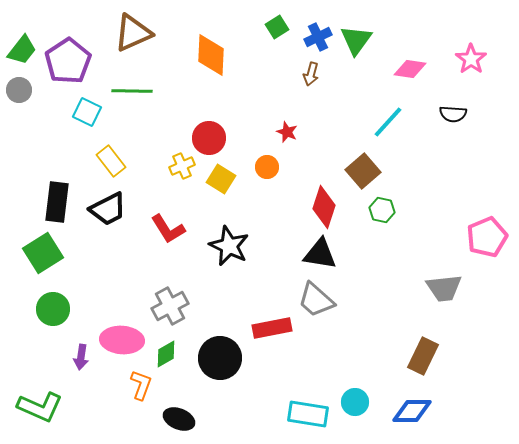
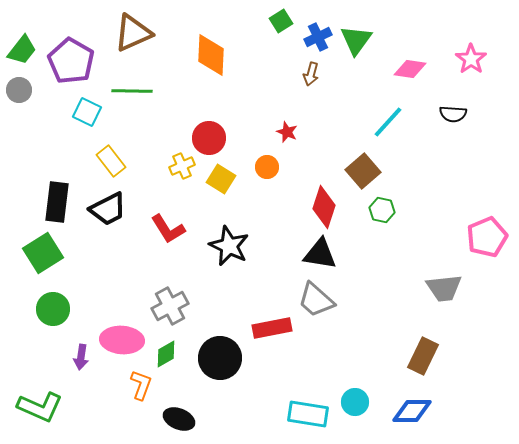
green square at (277, 27): moved 4 px right, 6 px up
purple pentagon at (68, 61): moved 3 px right; rotated 9 degrees counterclockwise
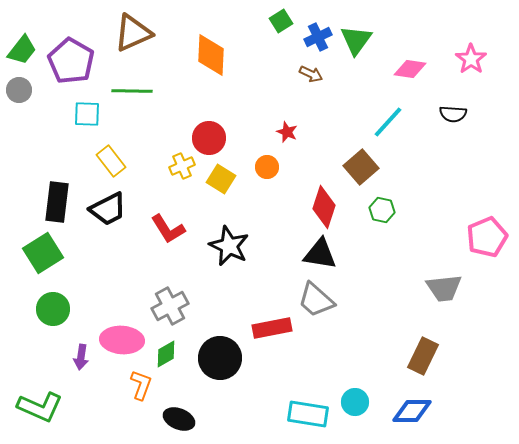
brown arrow at (311, 74): rotated 80 degrees counterclockwise
cyan square at (87, 112): moved 2 px down; rotated 24 degrees counterclockwise
brown square at (363, 171): moved 2 px left, 4 px up
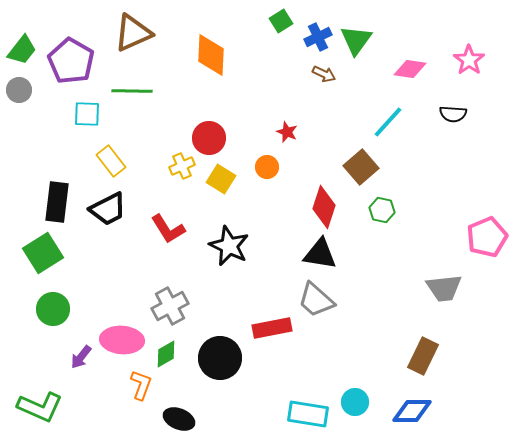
pink star at (471, 59): moved 2 px left, 1 px down
brown arrow at (311, 74): moved 13 px right
purple arrow at (81, 357): rotated 30 degrees clockwise
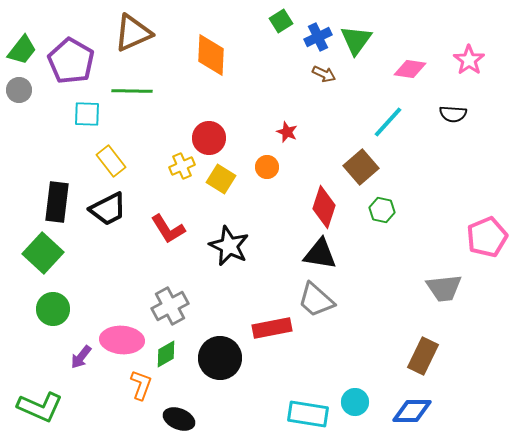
green square at (43, 253): rotated 15 degrees counterclockwise
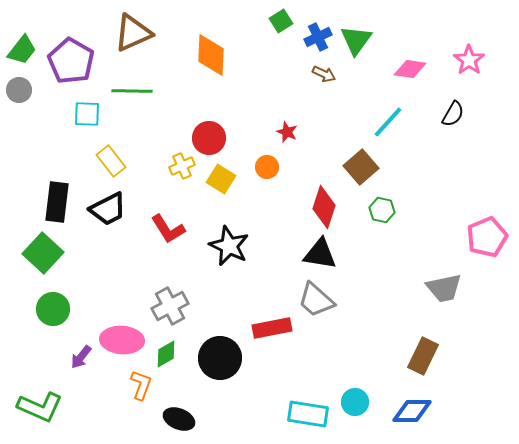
black semicircle at (453, 114): rotated 64 degrees counterclockwise
gray trapezoid at (444, 288): rotated 6 degrees counterclockwise
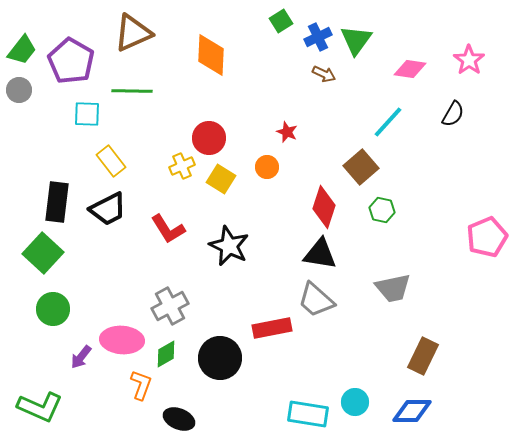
gray trapezoid at (444, 288): moved 51 px left
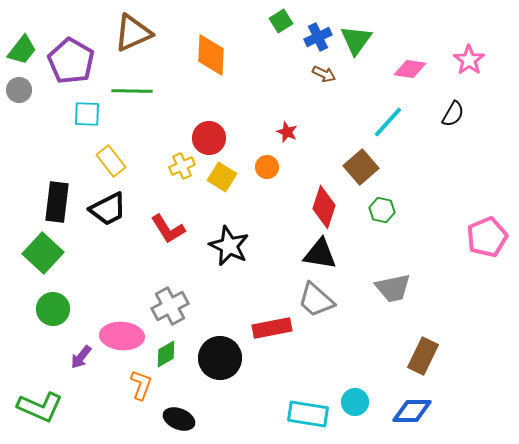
yellow square at (221, 179): moved 1 px right, 2 px up
pink ellipse at (122, 340): moved 4 px up
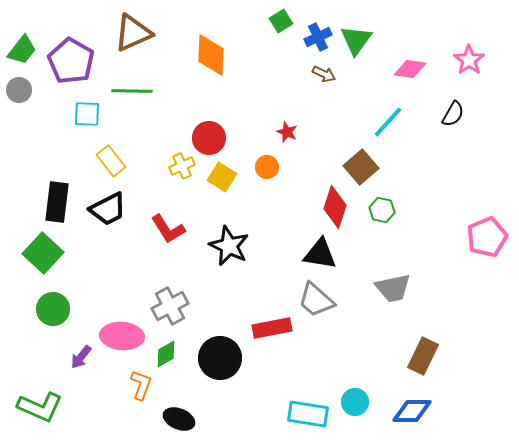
red diamond at (324, 207): moved 11 px right
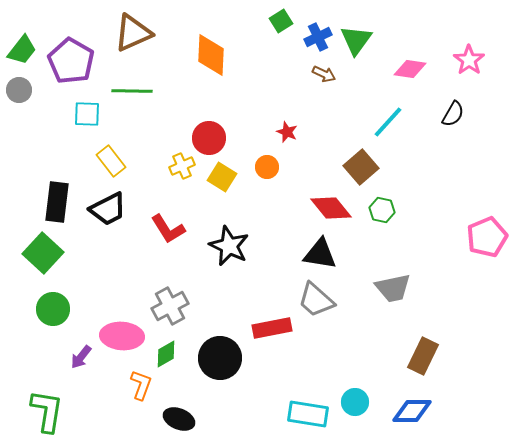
red diamond at (335, 207): moved 4 px left, 1 px down; rotated 57 degrees counterclockwise
green L-shape at (40, 407): moved 7 px right, 4 px down; rotated 105 degrees counterclockwise
